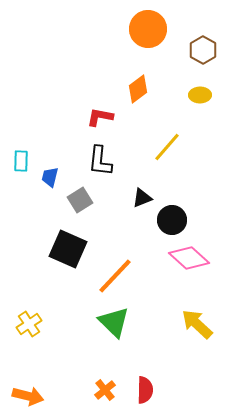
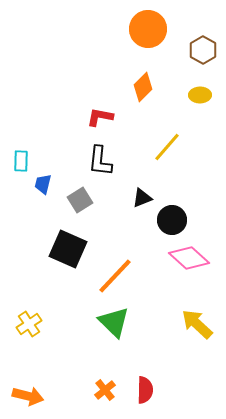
orange diamond: moved 5 px right, 2 px up; rotated 8 degrees counterclockwise
blue trapezoid: moved 7 px left, 7 px down
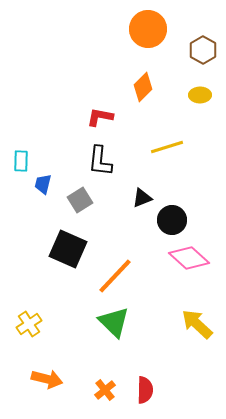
yellow line: rotated 32 degrees clockwise
orange arrow: moved 19 px right, 17 px up
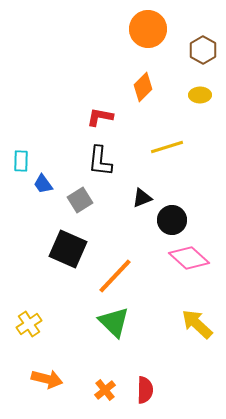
blue trapezoid: rotated 50 degrees counterclockwise
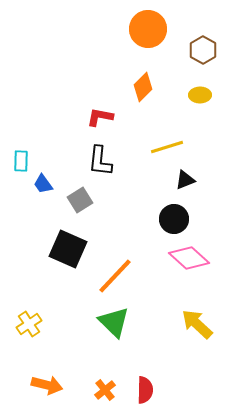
black triangle: moved 43 px right, 18 px up
black circle: moved 2 px right, 1 px up
orange arrow: moved 6 px down
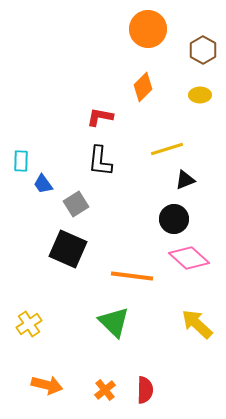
yellow line: moved 2 px down
gray square: moved 4 px left, 4 px down
orange line: moved 17 px right; rotated 54 degrees clockwise
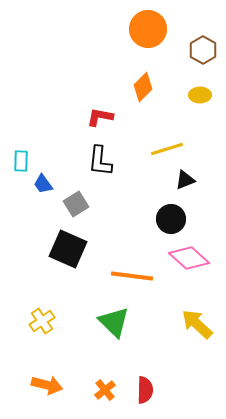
black circle: moved 3 px left
yellow cross: moved 13 px right, 3 px up
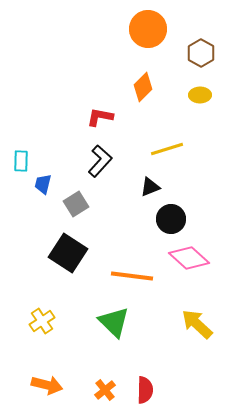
brown hexagon: moved 2 px left, 3 px down
black L-shape: rotated 144 degrees counterclockwise
black triangle: moved 35 px left, 7 px down
blue trapezoid: rotated 50 degrees clockwise
black square: moved 4 px down; rotated 9 degrees clockwise
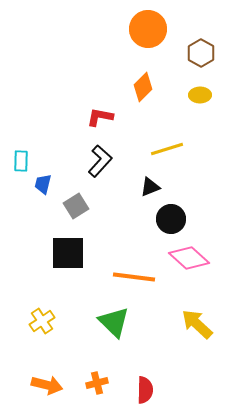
gray square: moved 2 px down
black square: rotated 33 degrees counterclockwise
orange line: moved 2 px right, 1 px down
orange cross: moved 8 px left, 7 px up; rotated 25 degrees clockwise
